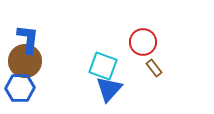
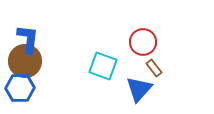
blue triangle: moved 30 px right
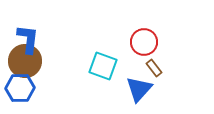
red circle: moved 1 px right
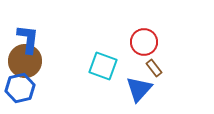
blue hexagon: rotated 12 degrees counterclockwise
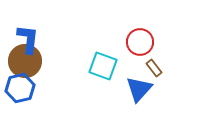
red circle: moved 4 px left
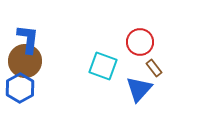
blue hexagon: rotated 16 degrees counterclockwise
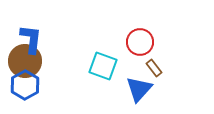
blue L-shape: moved 3 px right
blue hexagon: moved 5 px right, 3 px up
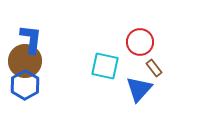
cyan square: moved 2 px right; rotated 8 degrees counterclockwise
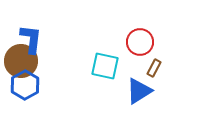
brown circle: moved 4 px left
brown rectangle: rotated 66 degrees clockwise
blue triangle: moved 2 px down; rotated 16 degrees clockwise
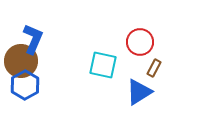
blue L-shape: moved 2 px right; rotated 16 degrees clockwise
cyan square: moved 2 px left, 1 px up
blue triangle: moved 1 px down
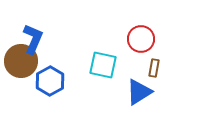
red circle: moved 1 px right, 3 px up
brown rectangle: rotated 18 degrees counterclockwise
blue hexagon: moved 25 px right, 4 px up
